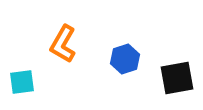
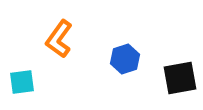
orange L-shape: moved 4 px left, 5 px up; rotated 6 degrees clockwise
black square: moved 3 px right
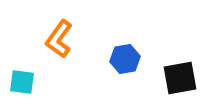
blue hexagon: rotated 8 degrees clockwise
cyan square: rotated 16 degrees clockwise
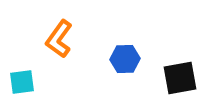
blue hexagon: rotated 8 degrees clockwise
cyan square: rotated 16 degrees counterclockwise
